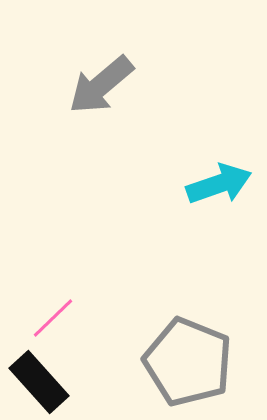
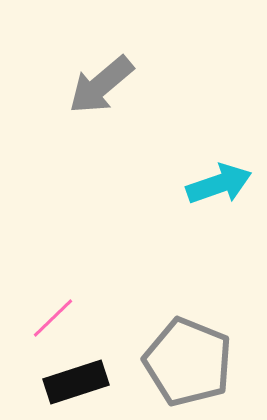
black rectangle: moved 37 px right; rotated 66 degrees counterclockwise
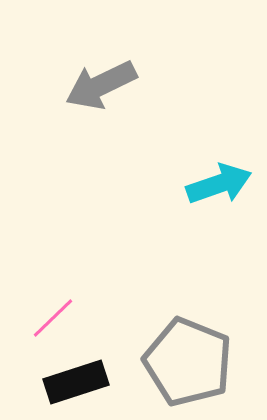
gray arrow: rotated 14 degrees clockwise
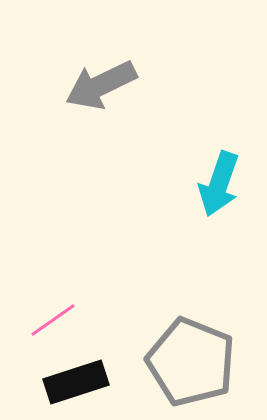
cyan arrow: rotated 128 degrees clockwise
pink line: moved 2 px down; rotated 9 degrees clockwise
gray pentagon: moved 3 px right
